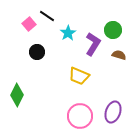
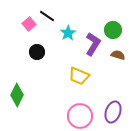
brown semicircle: moved 1 px left
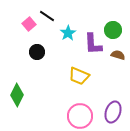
purple L-shape: rotated 145 degrees clockwise
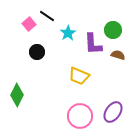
purple ellipse: rotated 15 degrees clockwise
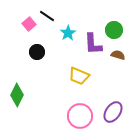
green circle: moved 1 px right
